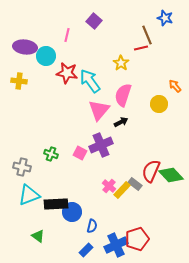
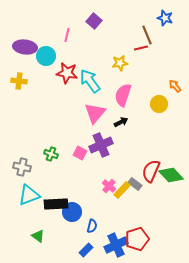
yellow star: moved 1 px left; rotated 28 degrees clockwise
pink triangle: moved 4 px left, 3 px down
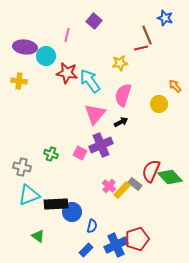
pink triangle: moved 1 px down
green diamond: moved 1 px left, 2 px down
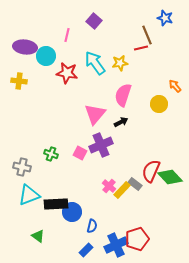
cyan arrow: moved 5 px right, 18 px up
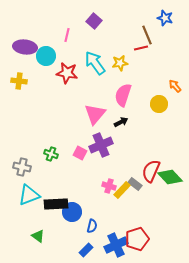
pink cross: rotated 24 degrees counterclockwise
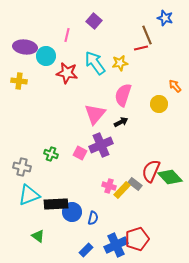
blue semicircle: moved 1 px right, 8 px up
